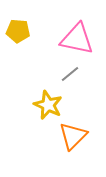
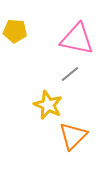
yellow pentagon: moved 3 px left
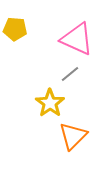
yellow pentagon: moved 2 px up
pink triangle: rotated 12 degrees clockwise
yellow star: moved 2 px right, 2 px up; rotated 12 degrees clockwise
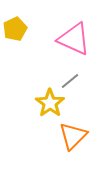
yellow pentagon: rotated 30 degrees counterclockwise
pink triangle: moved 3 px left
gray line: moved 7 px down
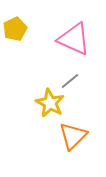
yellow star: rotated 8 degrees counterclockwise
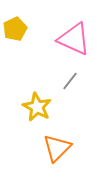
gray line: rotated 12 degrees counterclockwise
yellow star: moved 13 px left, 4 px down
orange triangle: moved 16 px left, 12 px down
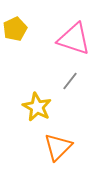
pink triangle: rotated 6 degrees counterclockwise
orange triangle: moved 1 px right, 1 px up
